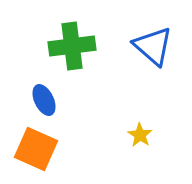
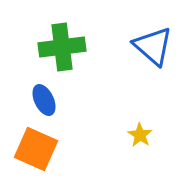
green cross: moved 10 px left, 1 px down
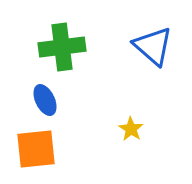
blue ellipse: moved 1 px right
yellow star: moved 9 px left, 6 px up
orange square: rotated 30 degrees counterclockwise
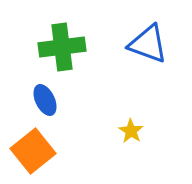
blue triangle: moved 5 px left, 2 px up; rotated 21 degrees counterclockwise
yellow star: moved 2 px down
orange square: moved 3 px left, 2 px down; rotated 33 degrees counterclockwise
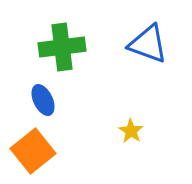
blue ellipse: moved 2 px left
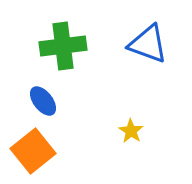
green cross: moved 1 px right, 1 px up
blue ellipse: moved 1 px down; rotated 12 degrees counterclockwise
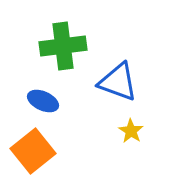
blue triangle: moved 30 px left, 38 px down
blue ellipse: rotated 28 degrees counterclockwise
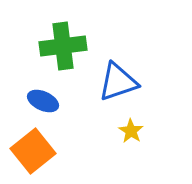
blue triangle: rotated 39 degrees counterclockwise
